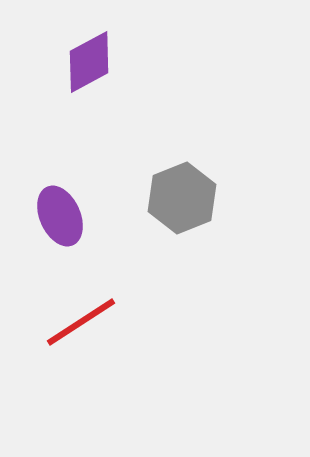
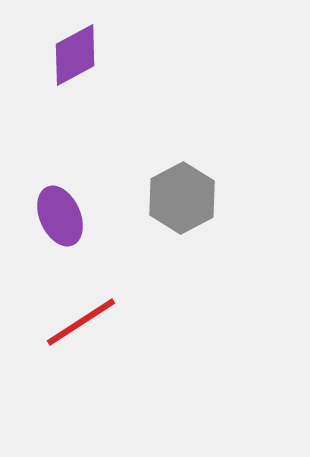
purple diamond: moved 14 px left, 7 px up
gray hexagon: rotated 6 degrees counterclockwise
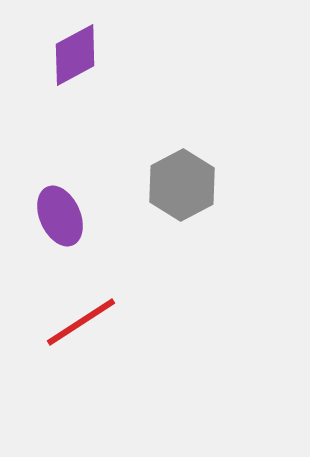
gray hexagon: moved 13 px up
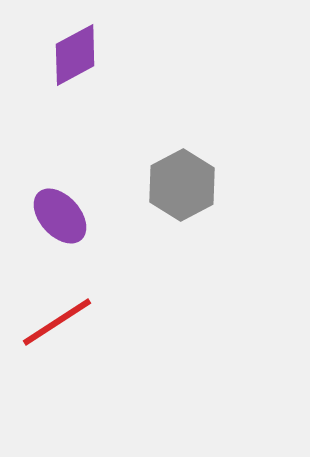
purple ellipse: rotated 18 degrees counterclockwise
red line: moved 24 px left
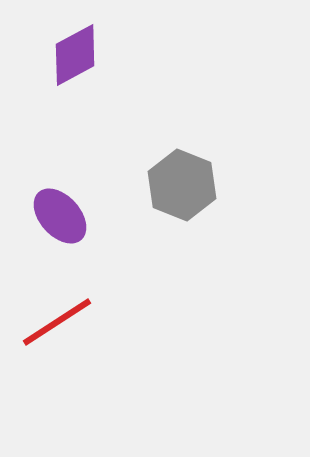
gray hexagon: rotated 10 degrees counterclockwise
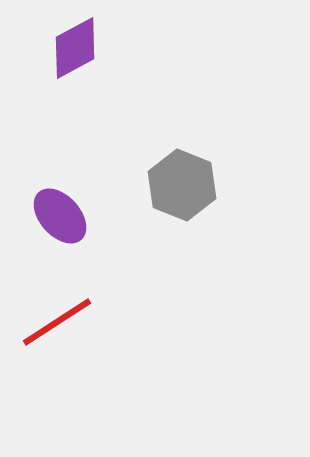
purple diamond: moved 7 px up
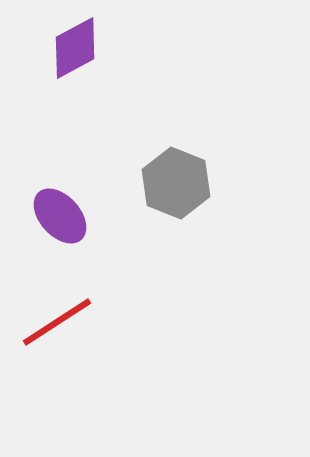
gray hexagon: moved 6 px left, 2 px up
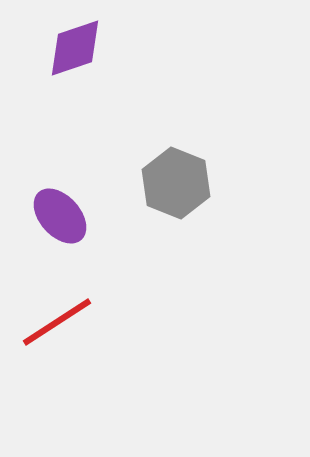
purple diamond: rotated 10 degrees clockwise
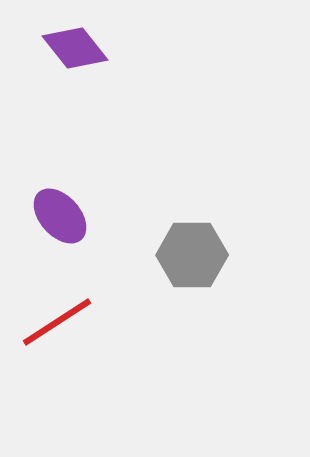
purple diamond: rotated 70 degrees clockwise
gray hexagon: moved 16 px right, 72 px down; rotated 22 degrees counterclockwise
